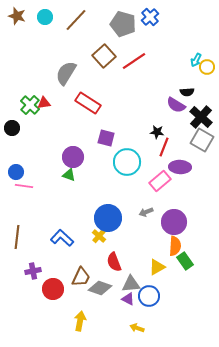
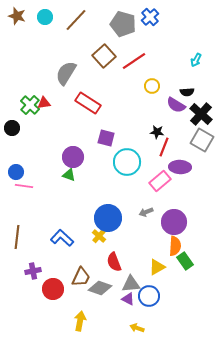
yellow circle at (207, 67): moved 55 px left, 19 px down
black cross at (201, 117): moved 3 px up
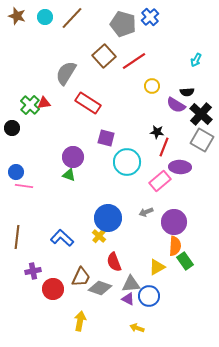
brown line at (76, 20): moved 4 px left, 2 px up
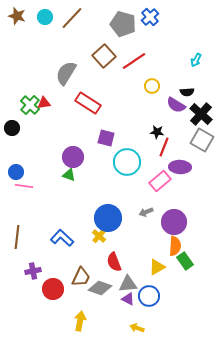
gray triangle at (131, 284): moved 3 px left
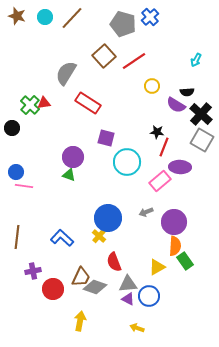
gray diamond at (100, 288): moved 5 px left, 1 px up
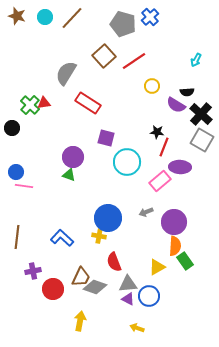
yellow cross at (99, 236): rotated 32 degrees counterclockwise
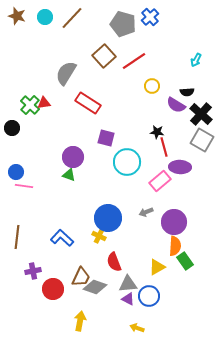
red line at (164, 147): rotated 36 degrees counterclockwise
yellow cross at (99, 236): rotated 16 degrees clockwise
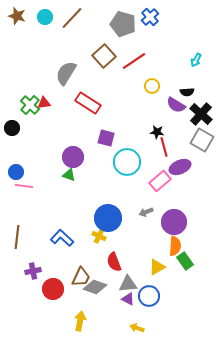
purple ellipse at (180, 167): rotated 25 degrees counterclockwise
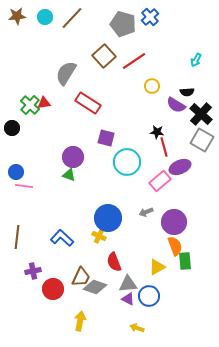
brown star at (17, 16): rotated 24 degrees counterclockwise
orange semicircle at (175, 246): rotated 24 degrees counterclockwise
green rectangle at (185, 261): rotated 30 degrees clockwise
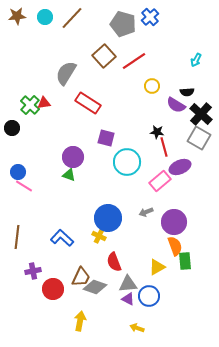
gray square at (202, 140): moved 3 px left, 2 px up
blue circle at (16, 172): moved 2 px right
pink line at (24, 186): rotated 24 degrees clockwise
